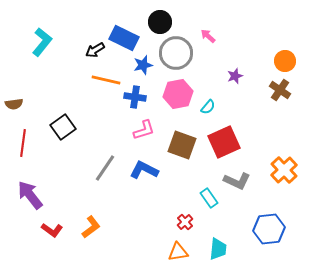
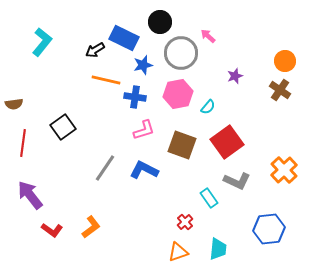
gray circle: moved 5 px right
red square: moved 3 px right; rotated 12 degrees counterclockwise
orange triangle: rotated 10 degrees counterclockwise
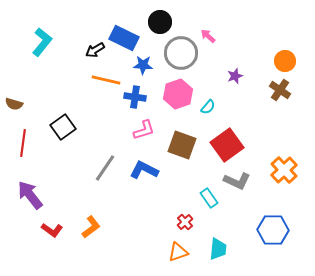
blue star: rotated 18 degrees clockwise
pink hexagon: rotated 8 degrees counterclockwise
brown semicircle: rotated 24 degrees clockwise
red square: moved 3 px down
blue hexagon: moved 4 px right, 1 px down; rotated 8 degrees clockwise
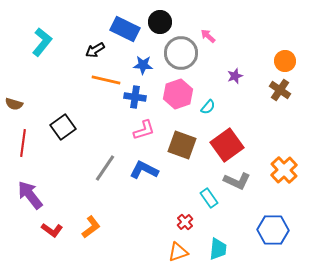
blue rectangle: moved 1 px right, 9 px up
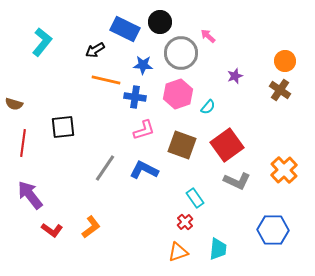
black square: rotated 30 degrees clockwise
cyan rectangle: moved 14 px left
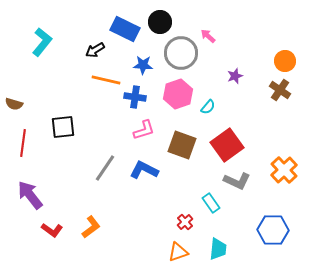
cyan rectangle: moved 16 px right, 5 px down
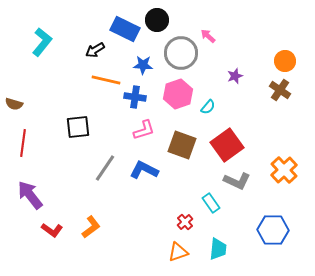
black circle: moved 3 px left, 2 px up
black square: moved 15 px right
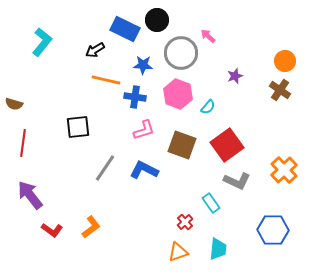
pink hexagon: rotated 20 degrees counterclockwise
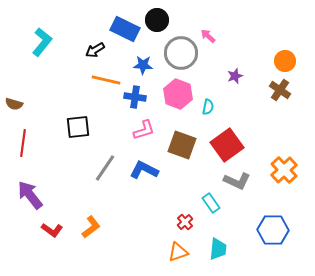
cyan semicircle: rotated 28 degrees counterclockwise
